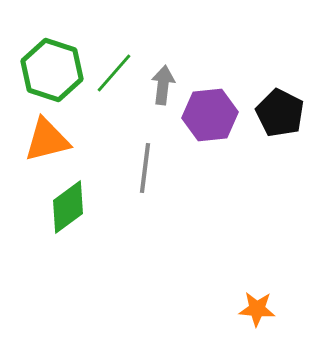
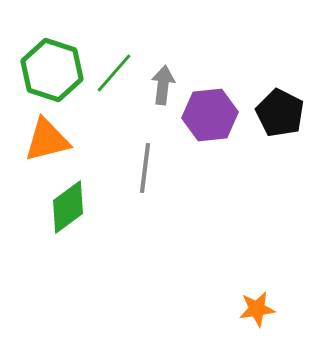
orange star: rotated 12 degrees counterclockwise
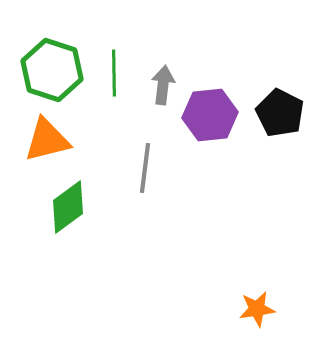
green line: rotated 42 degrees counterclockwise
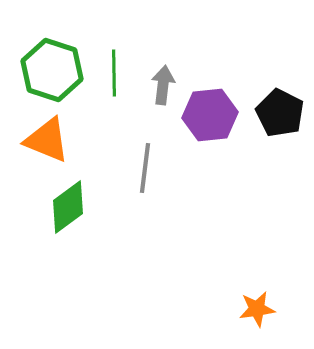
orange triangle: rotated 36 degrees clockwise
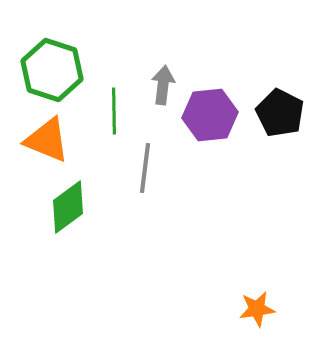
green line: moved 38 px down
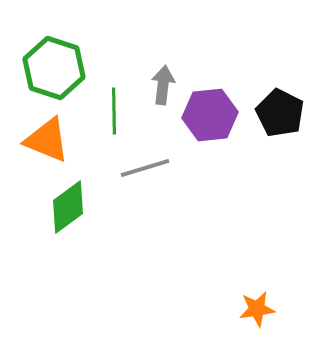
green hexagon: moved 2 px right, 2 px up
gray line: rotated 66 degrees clockwise
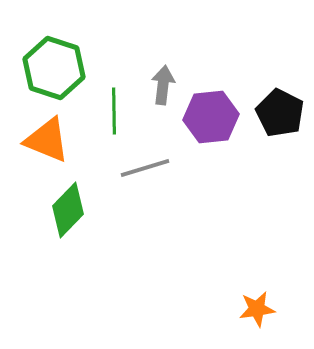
purple hexagon: moved 1 px right, 2 px down
green diamond: moved 3 px down; rotated 10 degrees counterclockwise
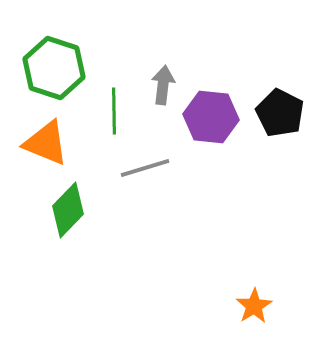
purple hexagon: rotated 12 degrees clockwise
orange triangle: moved 1 px left, 3 px down
orange star: moved 3 px left, 3 px up; rotated 24 degrees counterclockwise
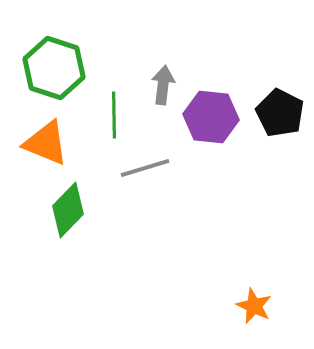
green line: moved 4 px down
orange star: rotated 15 degrees counterclockwise
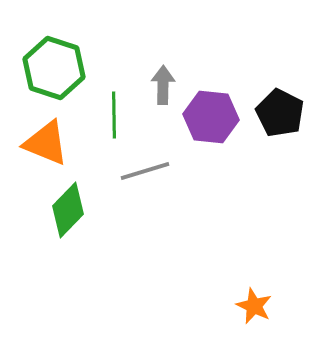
gray arrow: rotated 6 degrees counterclockwise
gray line: moved 3 px down
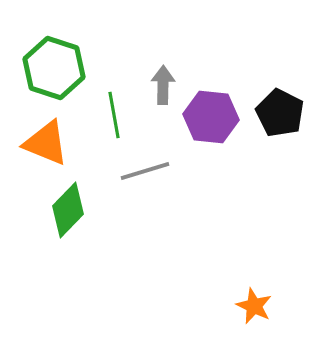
green line: rotated 9 degrees counterclockwise
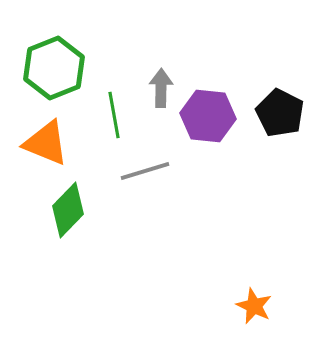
green hexagon: rotated 20 degrees clockwise
gray arrow: moved 2 px left, 3 px down
purple hexagon: moved 3 px left, 1 px up
